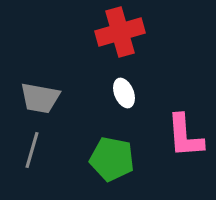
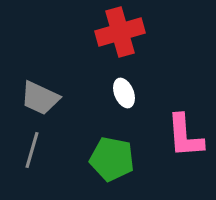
gray trapezoid: rotated 15 degrees clockwise
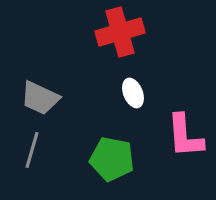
white ellipse: moved 9 px right
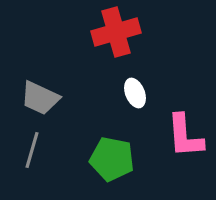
red cross: moved 4 px left
white ellipse: moved 2 px right
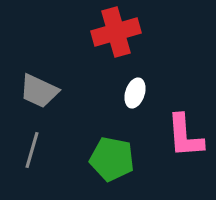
white ellipse: rotated 40 degrees clockwise
gray trapezoid: moved 1 px left, 7 px up
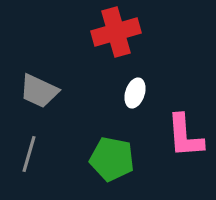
gray line: moved 3 px left, 4 px down
